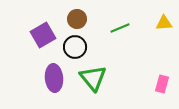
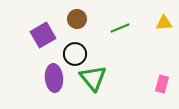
black circle: moved 7 px down
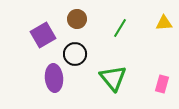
green line: rotated 36 degrees counterclockwise
green triangle: moved 20 px right
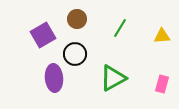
yellow triangle: moved 2 px left, 13 px down
green triangle: rotated 40 degrees clockwise
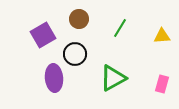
brown circle: moved 2 px right
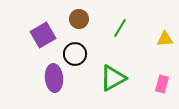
yellow triangle: moved 3 px right, 3 px down
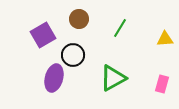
black circle: moved 2 px left, 1 px down
purple ellipse: rotated 20 degrees clockwise
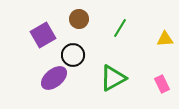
purple ellipse: rotated 36 degrees clockwise
pink rectangle: rotated 42 degrees counterclockwise
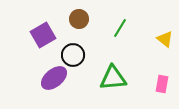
yellow triangle: rotated 42 degrees clockwise
green triangle: rotated 24 degrees clockwise
pink rectangle: rotated 36 degrees clockwise
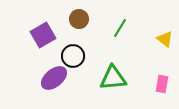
black circle: moved 1 px down
